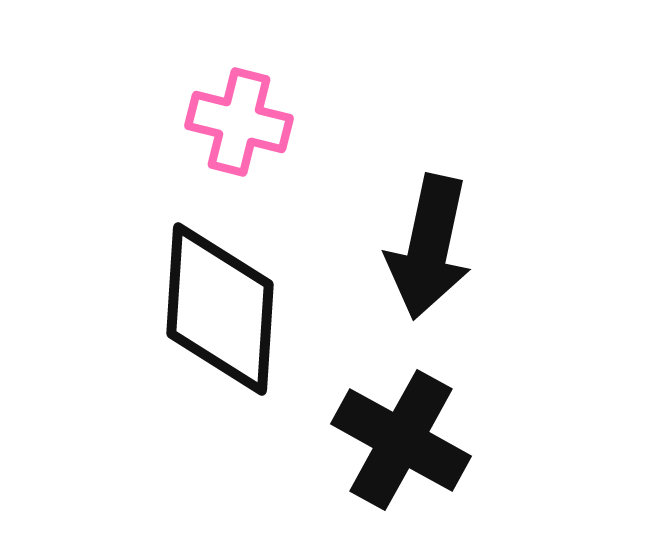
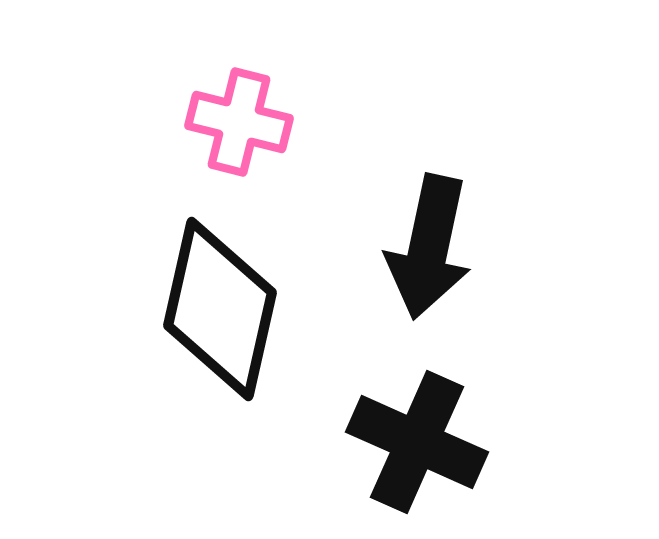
black diamond: rotated 9 degrees clockwise
black cross: moved 16 px right, 2 px down; rotated 5 degrees counterclockwise
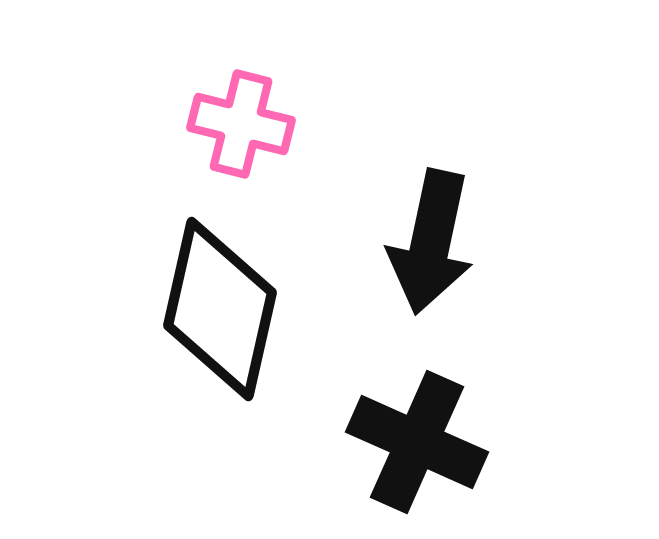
pink cross: moved 2 px right, 2 px down
black arrow: moved 2 px right, 5 px up
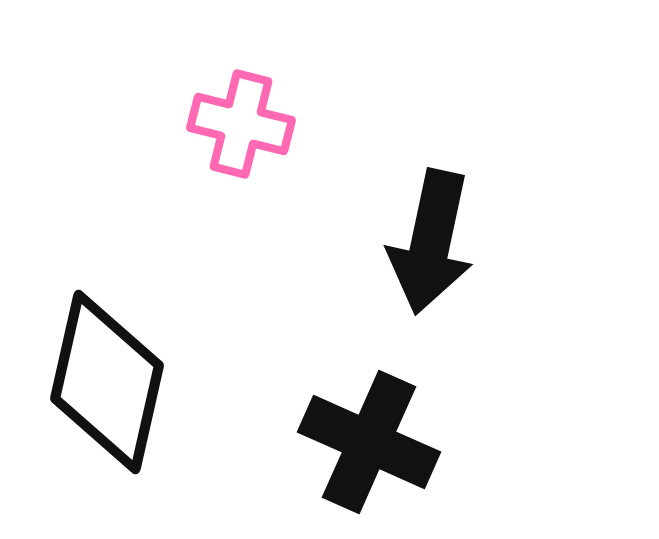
black diamond: moved 113 px left, 73 px down
black cross: moved 48 px left
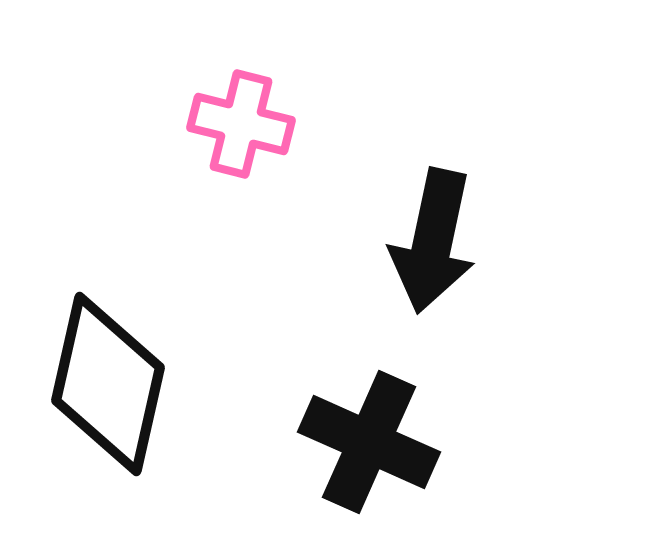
black arrow: moved 2 px right, 1 px up
black diamond: moved 1 px right, 2 px down
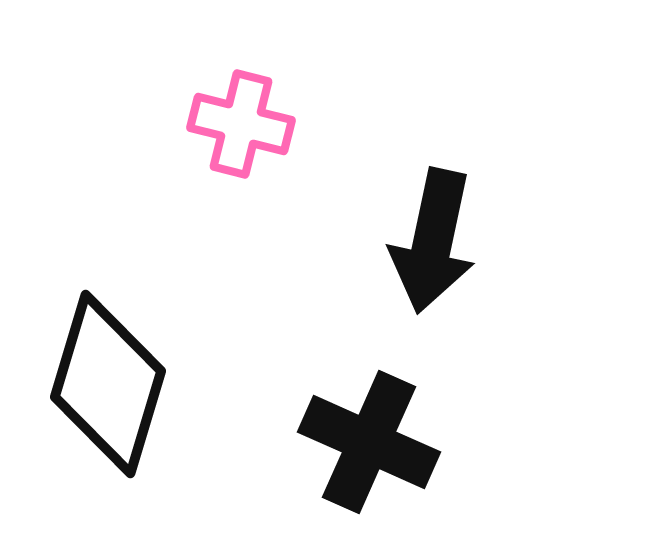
black diamond: rotated 4 degrees clockwise
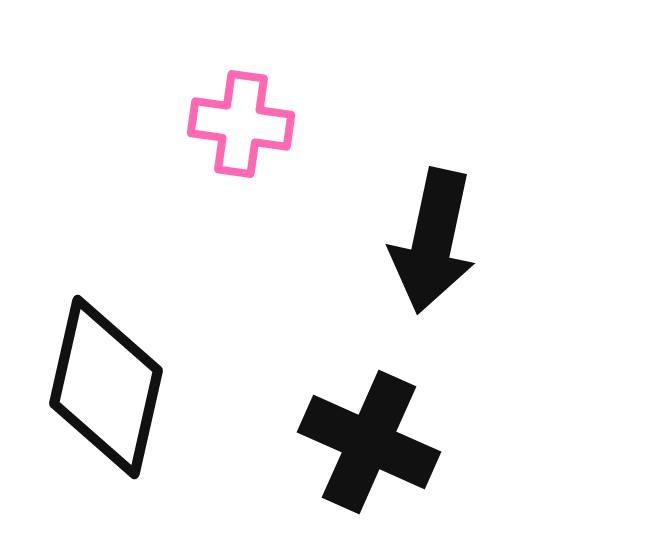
pink cross: rotated 6 degrees counterclockwise
black diamond: moved 2 px left, 3 px down; rotated 4 degrees counterclockwise
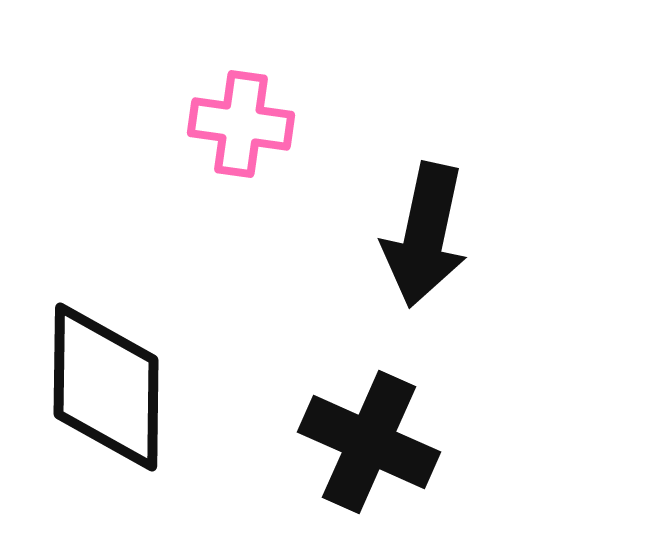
black arrow: moved 8 px left, 6 px up
black diamond: rotated 12 degrees counterclockwise
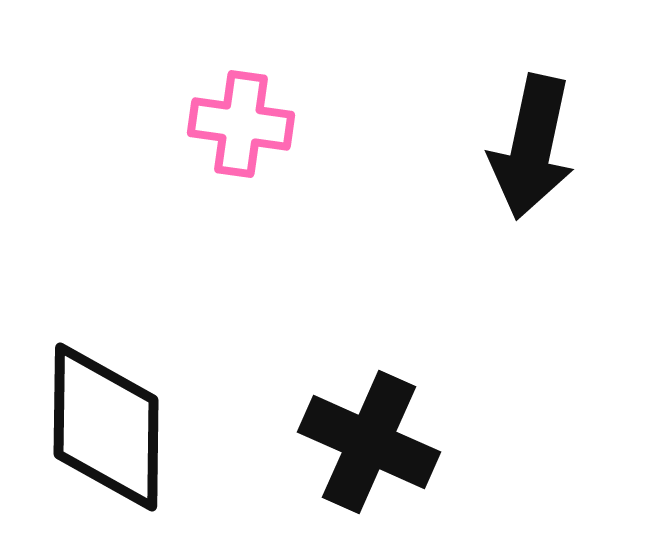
black arrow: moved 107 px right, 88 px up
black diamond: moved 40 px down
